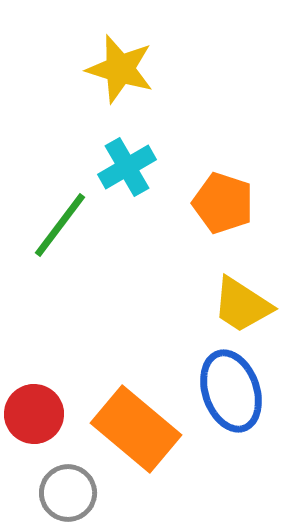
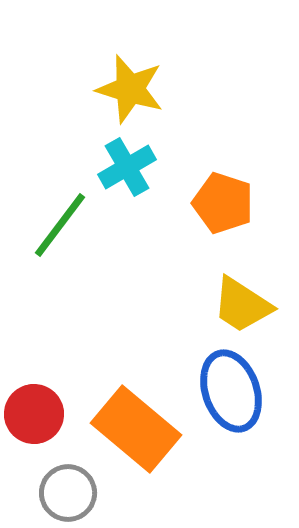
yellow star: moved 10 px right, 20 px down
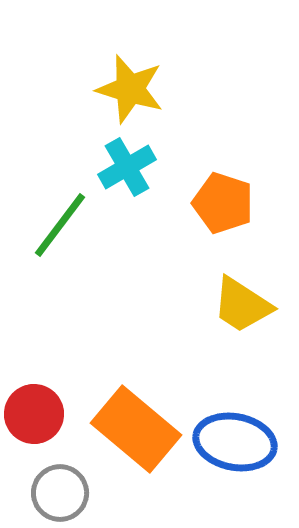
blue ellipse: moved 4 px right, 51 px down; rotated 60 degrees counterclockwise
gray circle: moved 8 px left
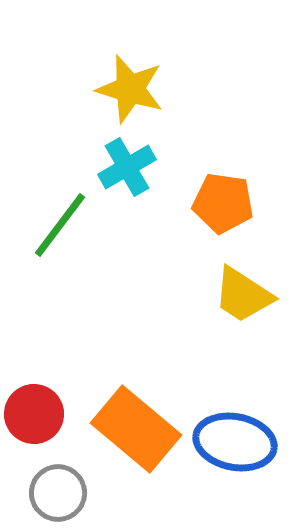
orange pentagon: rotated 10 degrees counterclockwise
yellow trapezoid: moved 1 px right, 10 px up
gray circle: moved 2 px left
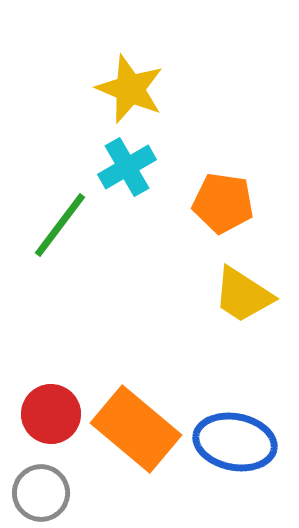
yellow star: rotated 6 degrees clockwise
red circle: moved 17 px right
gray circle: moved 17 px left
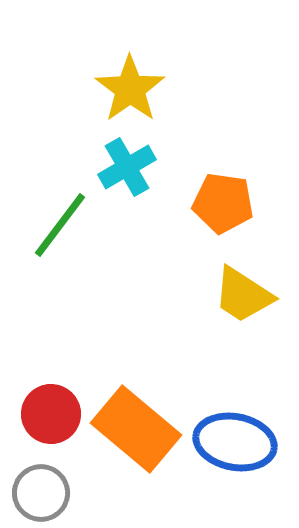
yellow star: rotated 14 degrees clockwise
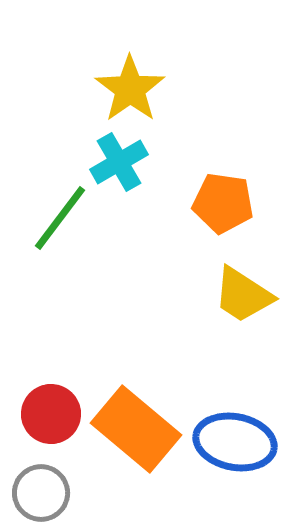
cyan cross: moved 8 px left, 5 px up
green line: moved 7 px up
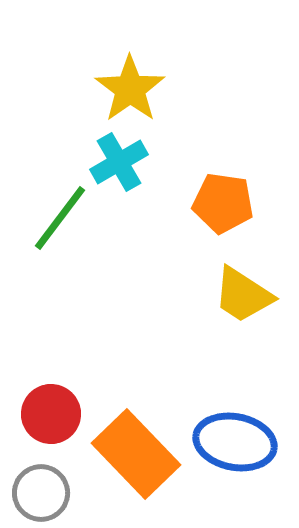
orange rectangle: moved 25 px down; rotated 6 degrees clockwise
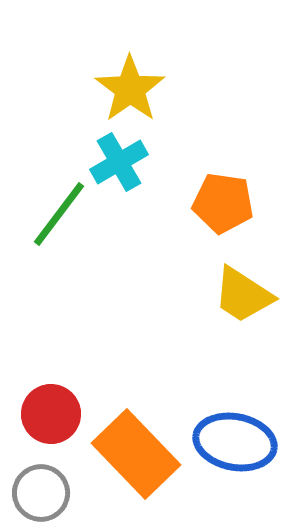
green line: moved 1 px left, 4 px up
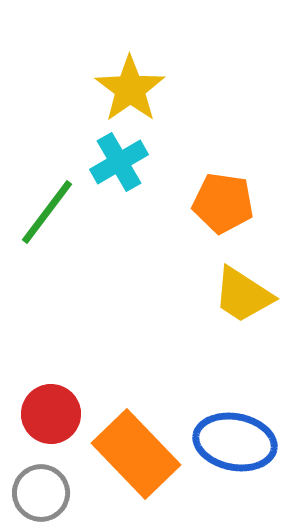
green line: moved 12 px left, 2 px up
